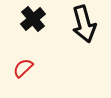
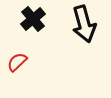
red semicircle: moved 6 px left, 6 px up
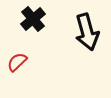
black arrow: moved 3 px right, 8 px down
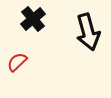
black arrow: moved 1 px right
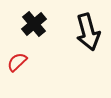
black cross: moved 1 px right, 5 px down
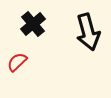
black cross: moved 1 px left
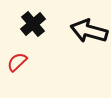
black arrow: moved 1 px right, 1 px up; rotated 120 degrees clockwise
